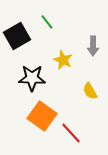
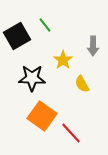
green line: moved 2 px left, 3 px down
yellow star: rotated 12 degrees clockwise
yellow semicircle: moved 8 px left, 7 px up
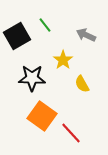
gray arrow: moved 7 px left, 11 px up; rotated 114 degrees clockwise
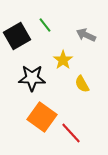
orange square: moved 1 px down
